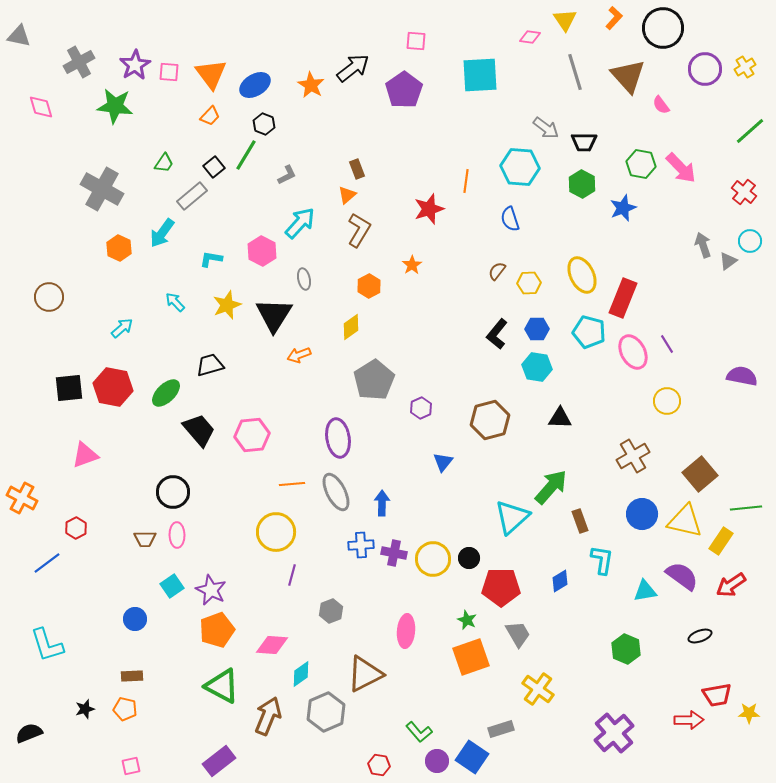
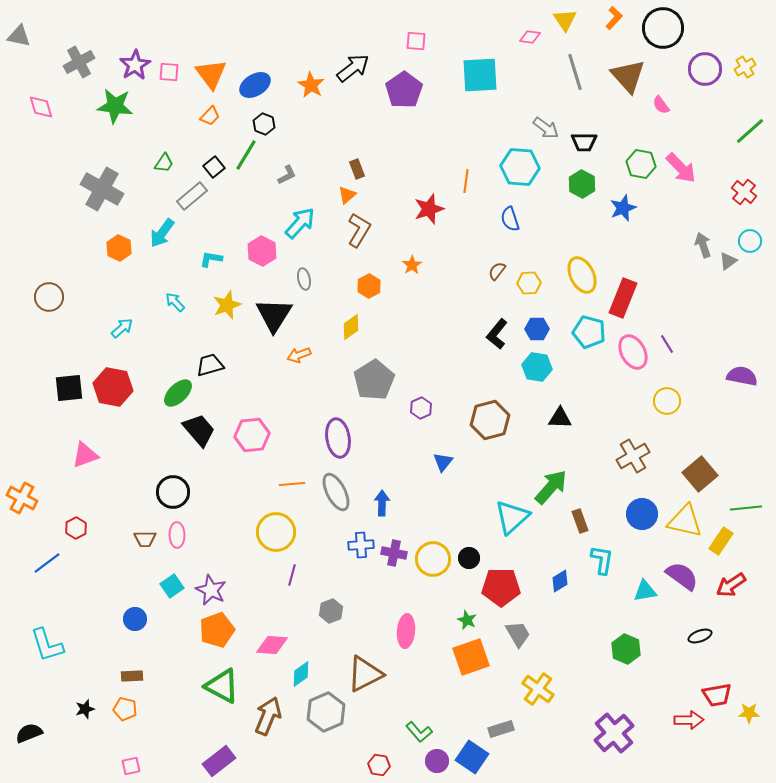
green ellipse at (166, 393): moved 12 px right
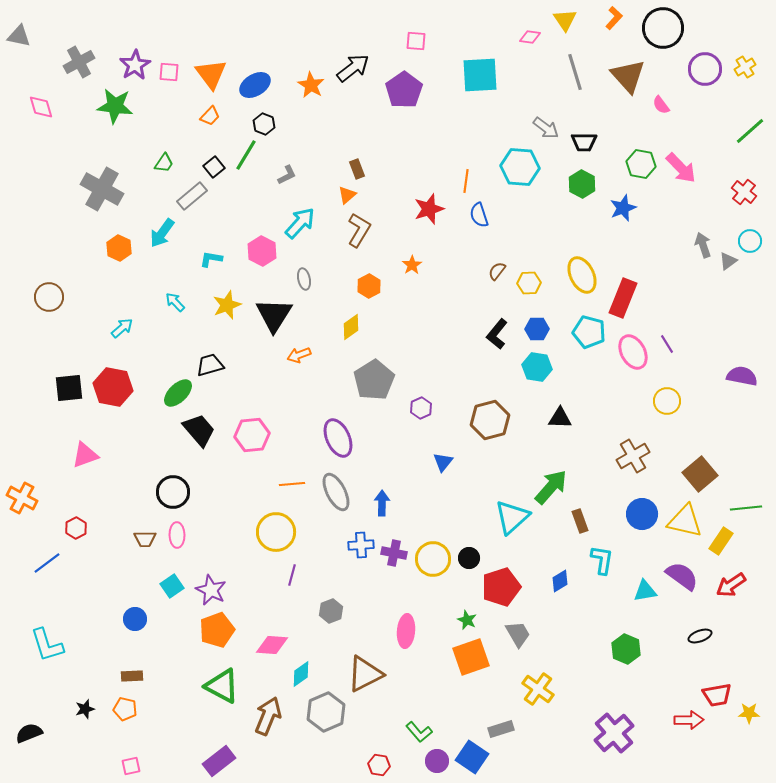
blue semicircle at (510, 219): moved 31 px left, 4 px up
purple ellipse at (338, 438): rotated 15 degrees counterclockwise
red pentagon at (501, 587): rotated 18 degrees counterclockwise
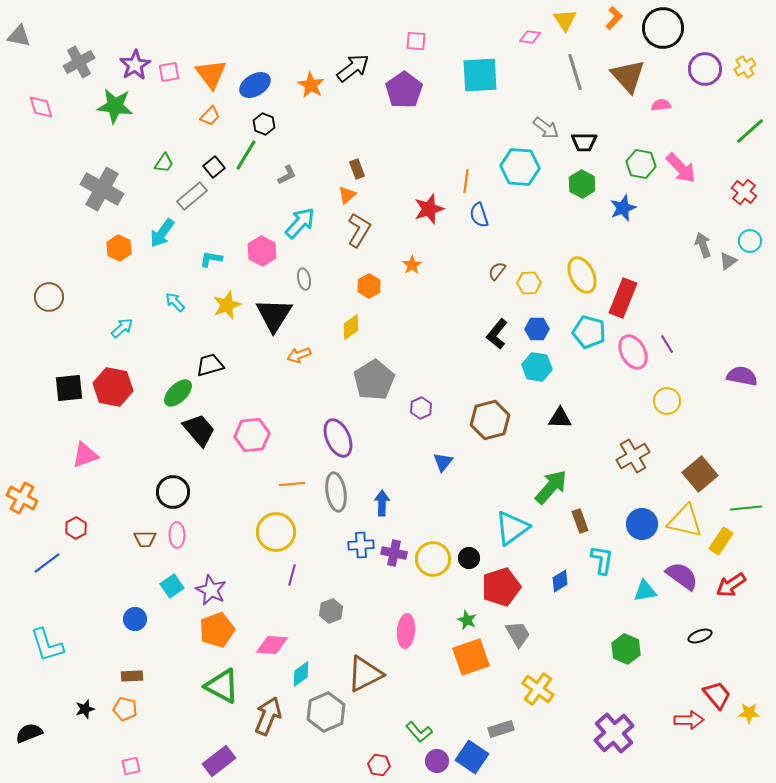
pink square at (169, 72): rotated 15 degrees counterclockwise
pink semicircle at (661, 105): rotated 120 degrees clockwise
gray ellipse at (336, 492): rotated 18 degrees clockwise
blue circle at (642, 514): moved 10 px down
cyan triangle at (512, 517): moved 11 px down; rotated 6 degrees clockwise
red trapezoid at (717, 695): rotated 120 degrees counterclockwise
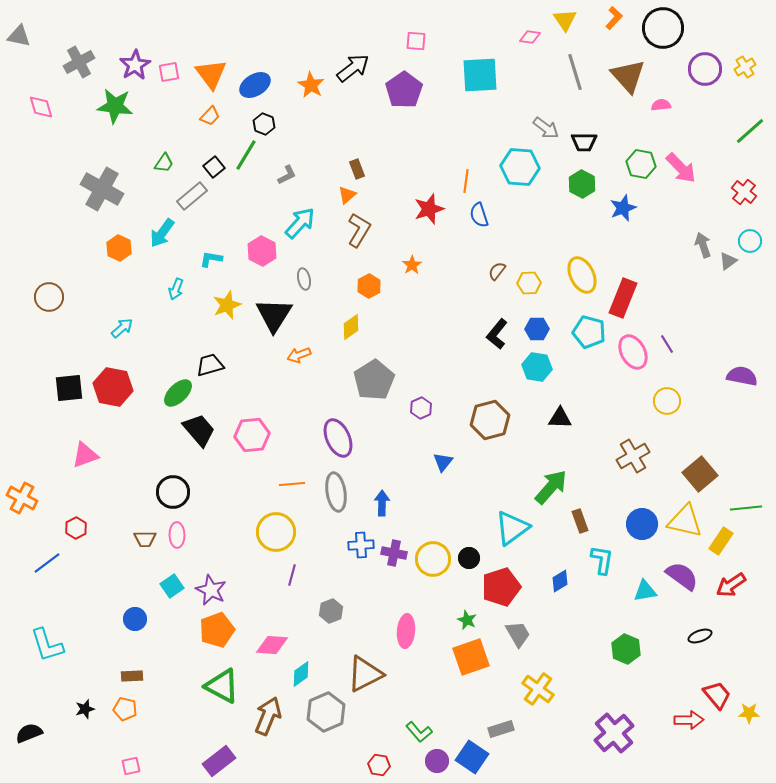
cyan arrow at (175, 302): moved 1 px right, 13 px up; rotated 115 degrees counterclockwise
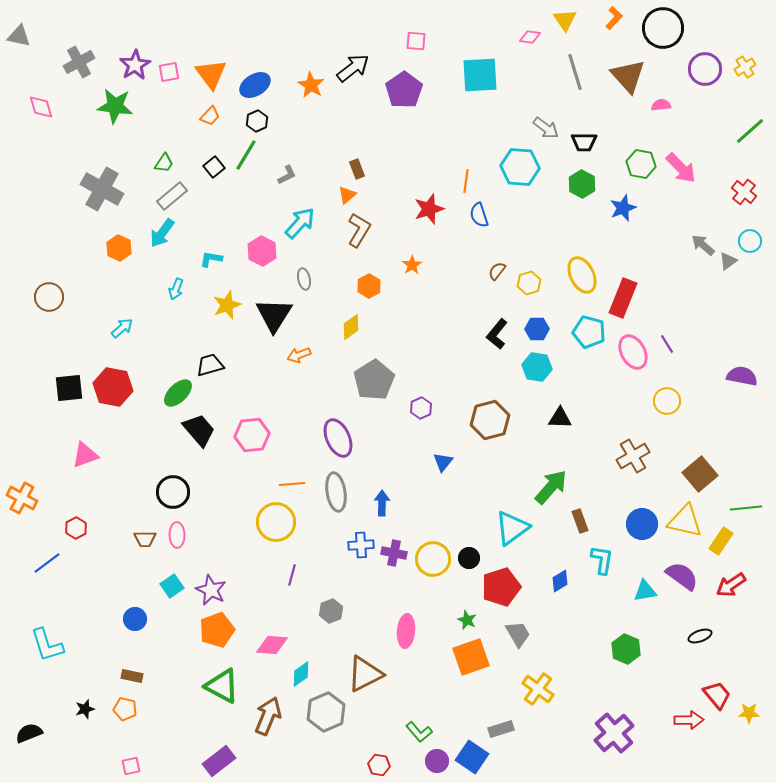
black hexagon at (264, 124): moved 7 px left, 3 px up; rotated 15 degrees clockwise
gray rectangle at (192, 196): moved 20 px left
gray arrow at (703, 245): rotated 30 degrees counterclockwise
yellow hexagon at (529, 283): rotated 15 degrees counterclockwise
yellow circle at (276, 532): moved 10 px up
brown rectangle at (132, 676): rotated 15 degrees clockwise
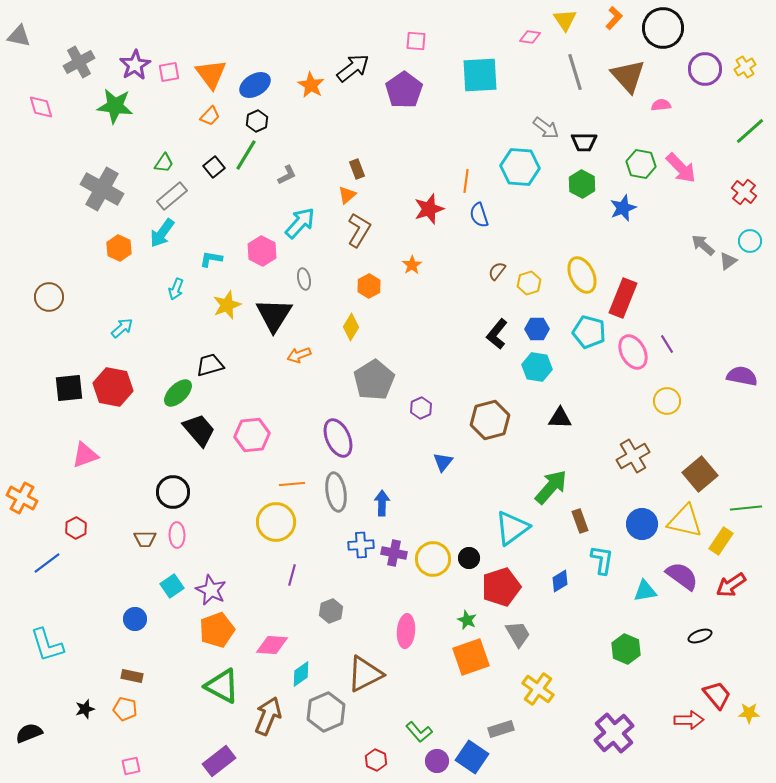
yellow diamond at (351, 327): rotated 24 degrees counterclockwise
red hexagon at (379, 765): moved 3 px left, 5 px up; rotated 15 degrees clockwise
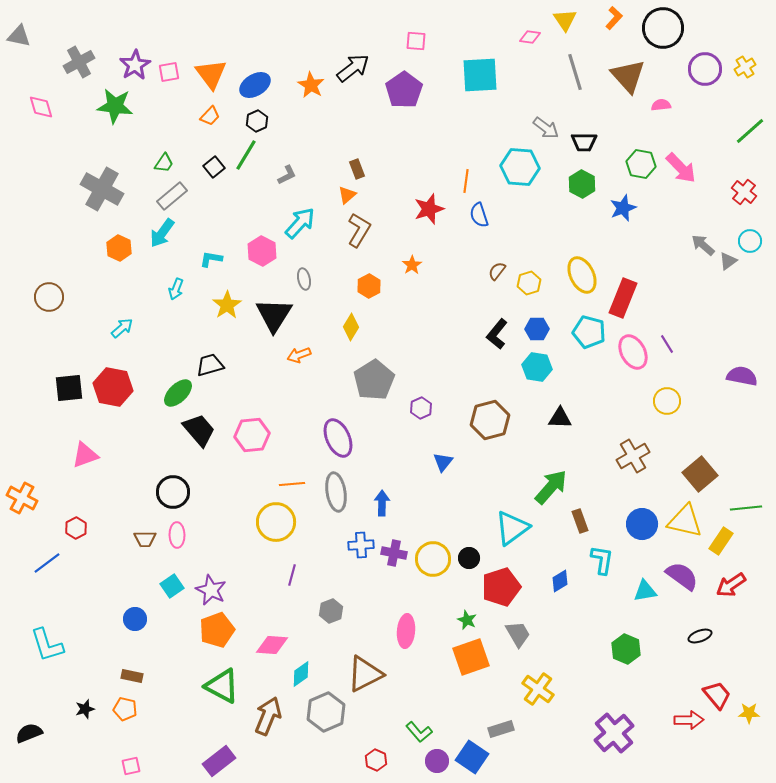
yellow star at (227, 305): rotated 12 degrees counterclockwise
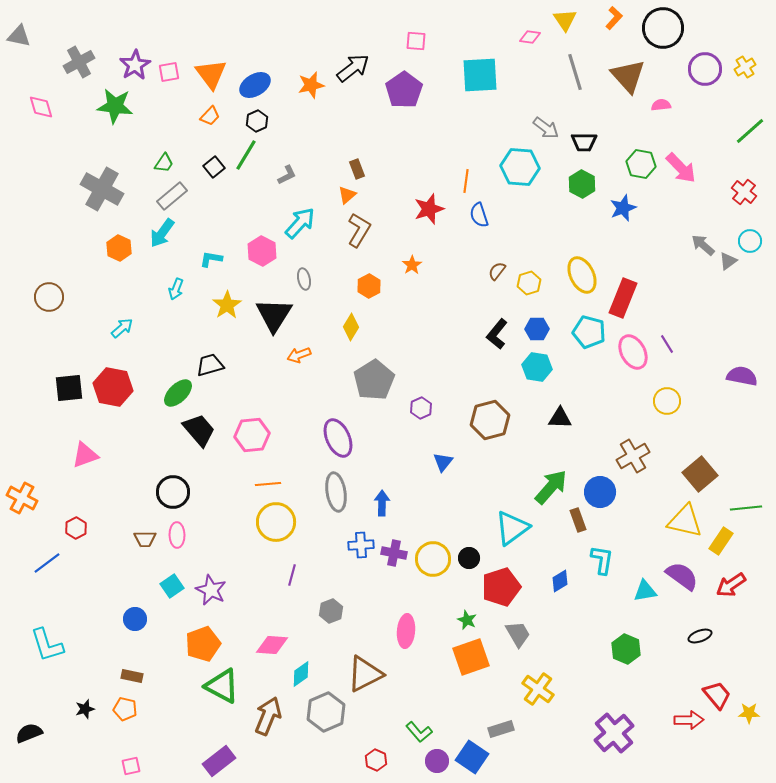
orange star at (311, 85): rotated 28 degrees clockwise
orange line at (292, 484): moved 24 px left
brown rectangle at (580, 521): moved 2 px left, 1 px up
blue circle at (642, 524): moved 42 px left, 32 px up
orange pentagon at (217, 630): moved 14 px left, 14 px down
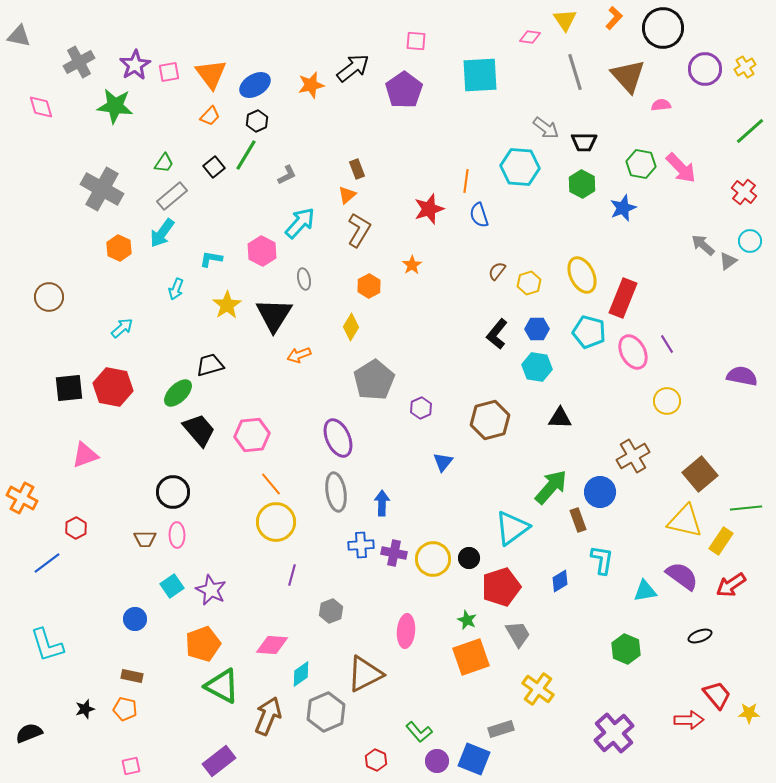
orange line at (268, 484): moved 3 px right; rotated 55 degrees clockwise
blue square at (472, 757): moved 2 px right, 2 px down; rotated 12 degrees counterclockwise
